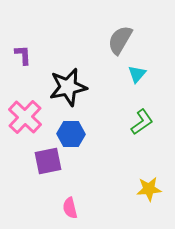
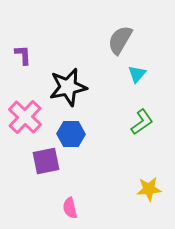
purple square: moved 2 px left
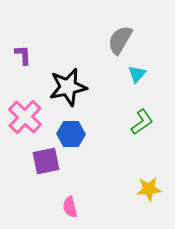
pink semicircle: moved 1 px up
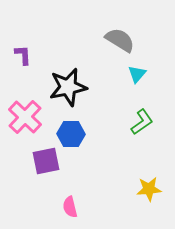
gray semicircle: rotated 92 degrees clockwise
